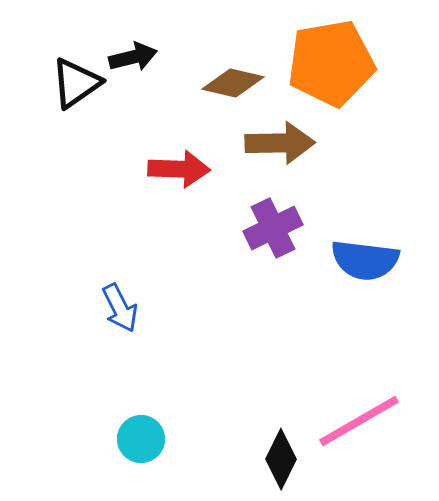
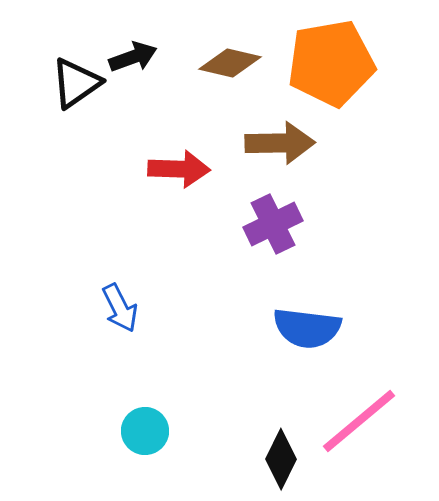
black arrow: rotated 6 degrees counterclockwise
brown diamond: moved 3 px left, 20 px up
purple cross: moved 4 px up
blue semicircle: moved 58 px left, 68 px down
pink line: rotated 10 degrees counterclockwise
cyan circle: moved 4 px right, 8 px up
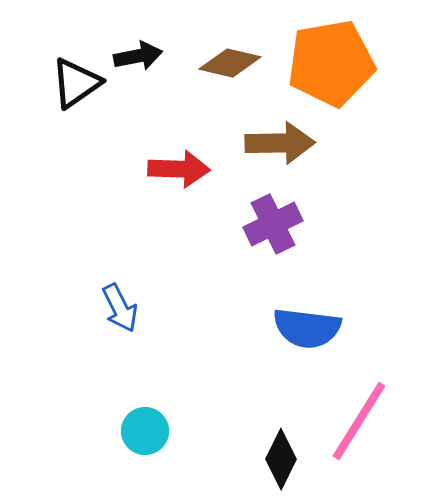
black arrow: moved 5 px right, 1 px up; rotated 9 degrees clockwise
pink line: rotated 18 degrees counterclockwise
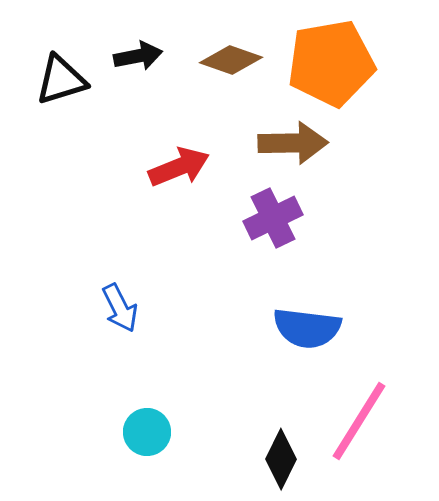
brown diamond: moved 1 px right, 3 px up; rotated 6 degrees clockwise
black triangle: moved 15 px left, 3 px up; rotated 18 degrees clockwise
brown arrow: moved 13 px right
red arrow: moved 2 px up; rotated 24 degrees counterclockwise
purple cross: moved 6 px up
cyan circle: moved 2 px right, 1 px down
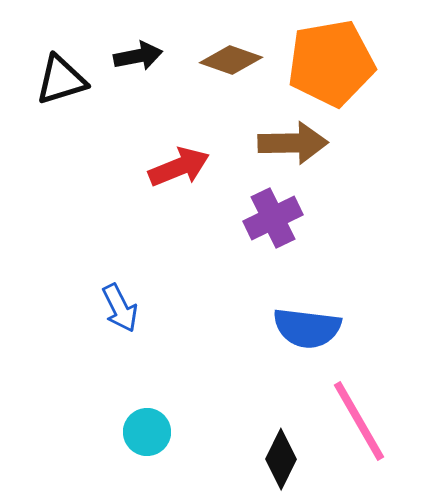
pink line: rotated 62 degrees counterclockwise
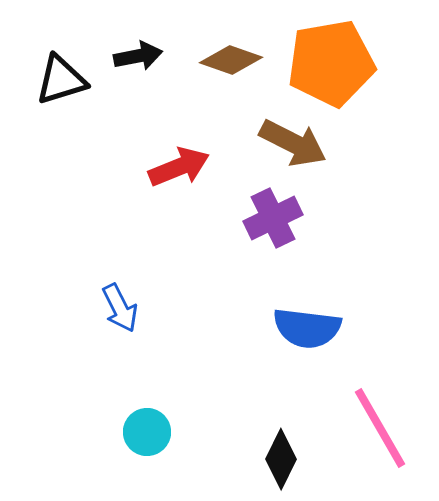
brown arrow: rotated 28 degrees clockwise
pink line: moved 21 px right, 7 px down
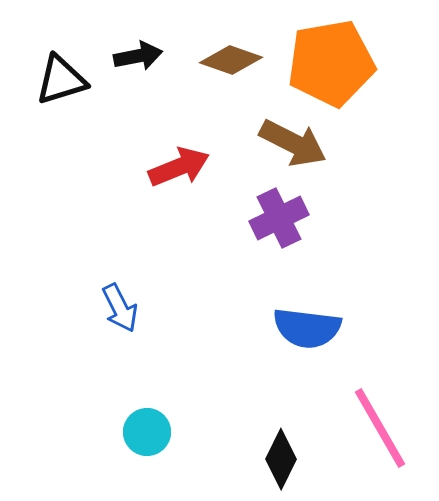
purple cross: moved 6 px right
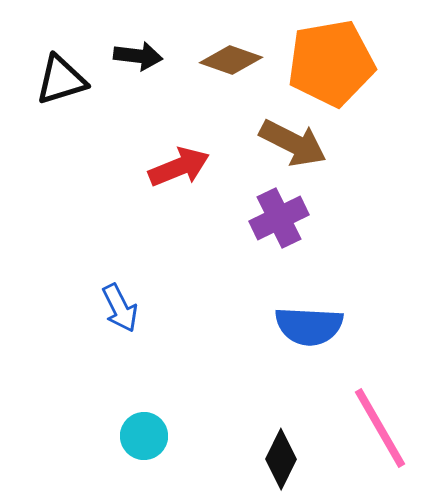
black arrow: rotated 18 degrees clockwise
blue semicircle: moved 2 px right, 2 px up; rotated 4 degrees counterclockwise
cyan circle: moved 3 px left, 4 px down
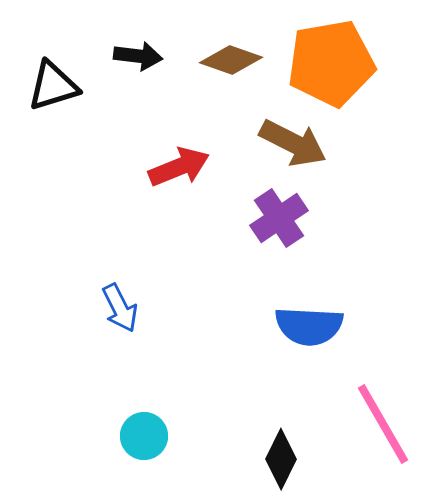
black triangle: moved 8 px left, 6 px down
purple cross: rotated 8 degrees counterclockwise
pink line: moved 3 px right, 4 px up
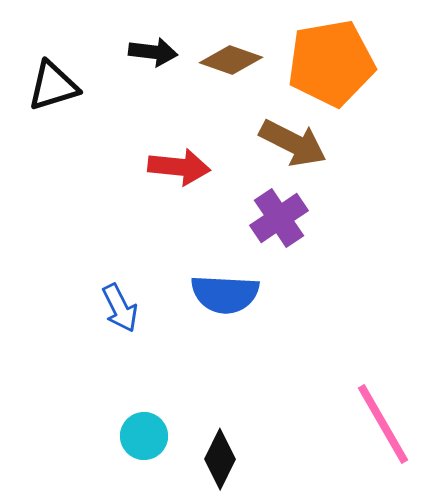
black arrow: moved 15 px right, 4 px up
red arrow: rotated 28 degrees clockwise
blue semicircle: moved 84 px left, 32 px up
black diamond: moved 61 px left
